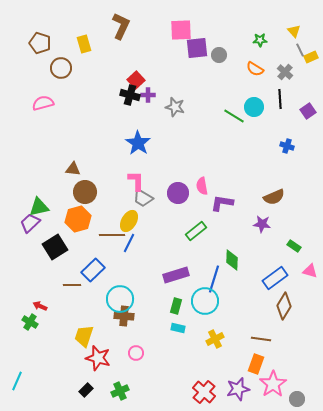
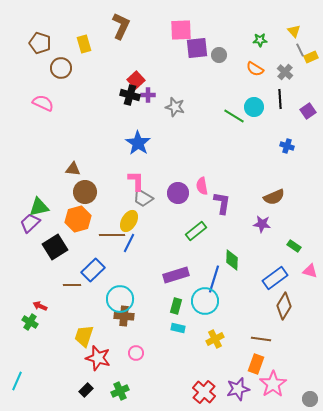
pink semicircle at (43, 103): rotated 40 degrees clockwise
purple L-shape at (222, 203): rotated 90 degrees clockwise
gray circle at (297, 399): moved 13 px right
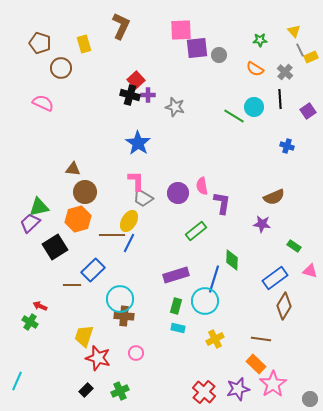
orange rectangle at (256, 364): rotated 66 degrees counterclockwise
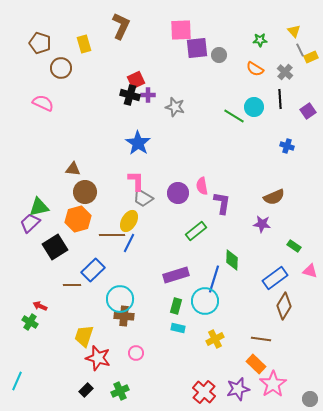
red square at (136, 80): rotated 18 degrees clockwise
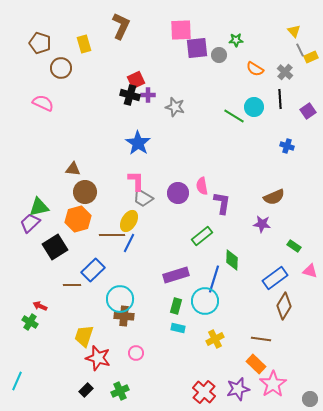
green star at (260, 40): moved 24 px left
green rectangle at (196, 231): moved 6 px right, 5 px down
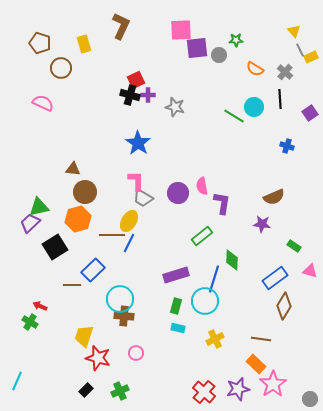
purple square at (308, 111): moved 2 px right, 2 px down
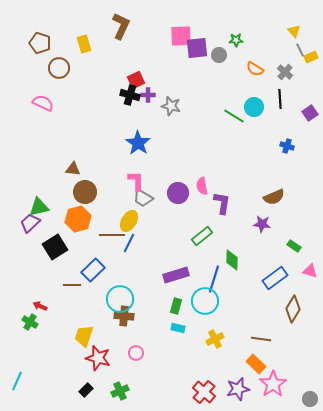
pink square at (181, 30): moved 6 px down
brown circle at (61, 68): moved 2 px left
gray star at (175, 107): moved 4 px left, 1 px up
brown diamond at (284, 306): moved 9 px right, 3 px down
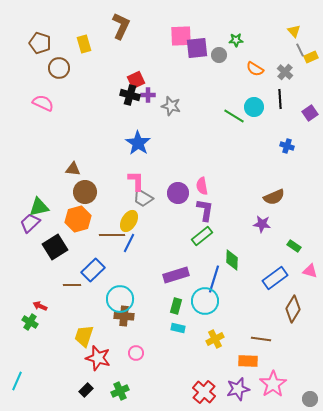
purple L-shape at (222, 203): moved 17 px left, 7 px down
orange rectangle at (256, 364): moved 8 px left, 3 px up; rotated 42 degrees counterclockwise
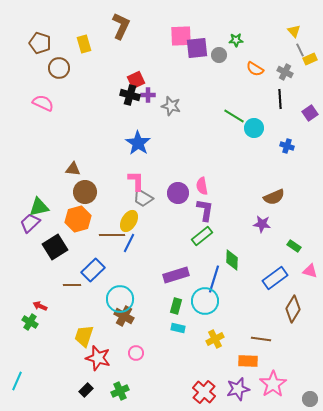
yellow rectangle at (311, 57): moved 1 px left, 2 px down
gray cross at (285, 72): rotated 14 degrees counterclockwise
cyan circle at (254, 107): moved 21 px down
brown cross at (124, 316): rotated 24 degrees clockwise
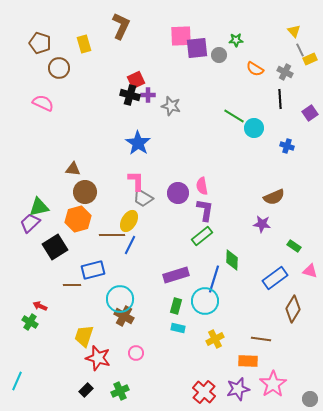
blue line at (129, 243): moved 1 px right, 2 px down
blue rectangle at (93, 270): rotated 30 degrees clockwise
